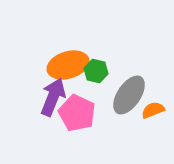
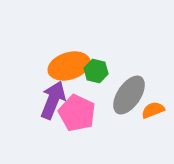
orange ellipse: moved 1 px right, 1 px down
purple arrow: moved 3 px down
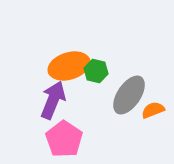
pink pentagon: moved 13 px left, 26 px down; rotated 9 degrees clockwise
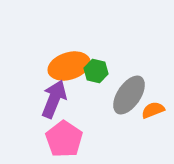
purple arrow: moved 1 px right, 1 px up
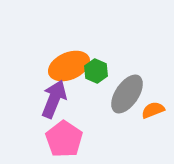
orange ellipse: rotated 6 degrees counterclockwise
green hexagon: rotated 10 degrees clockwise
gray ellipse: moved 2 px left, 1 px up
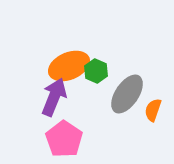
purple arrow: moved 2 px up
orange semicircle: rotated 50 degrees counterclockwise
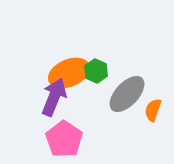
orange ellipse: moved 7 px down
gray ellipse: rotated 9 degrees clockwise
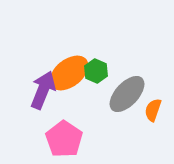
orange ellipse: rotated 15 degrees counterclockwise
purple arrow: moved 11 px left, 7 px up
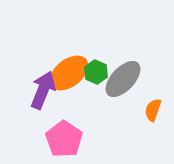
green hexagon: moved 1 px down
gray ellipse: moved 4 px left, 15 px up
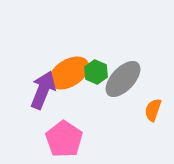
orange ellipse: rotated 6 degrees clockwise
